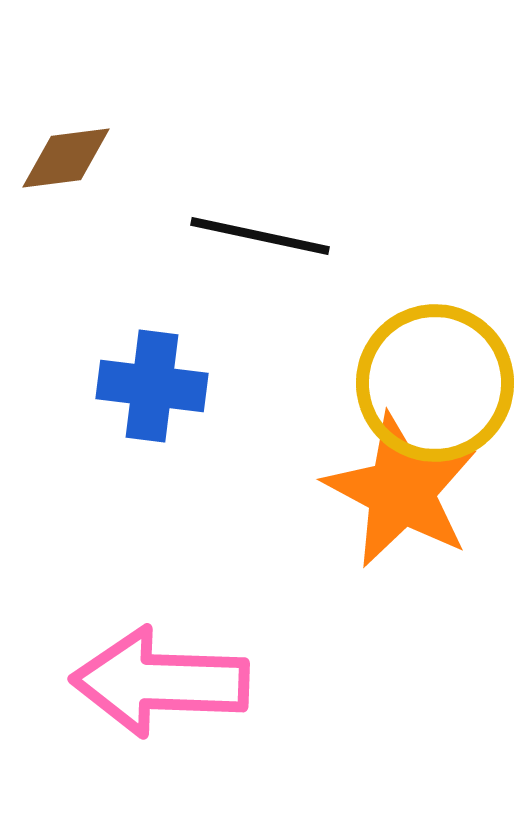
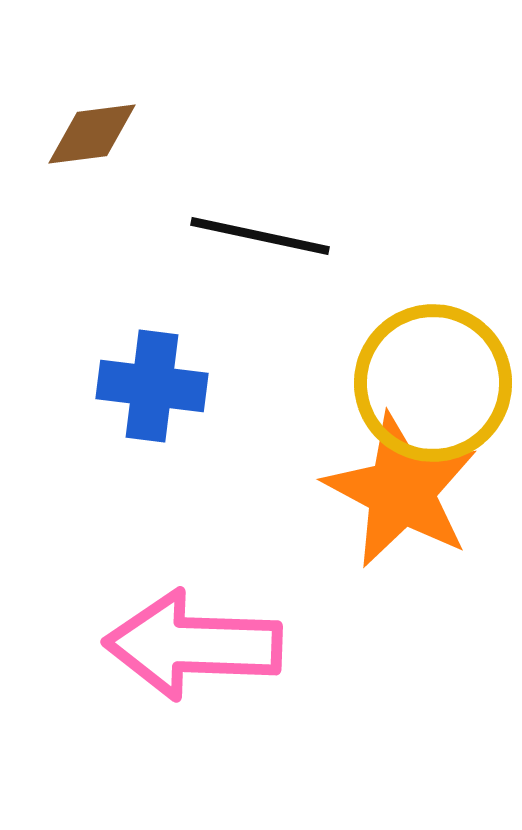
brown diamond: moved 26 px right, 24 px up
yellow circle: moved 2 px left
pink arrow: moved 33 px right, 37 px up
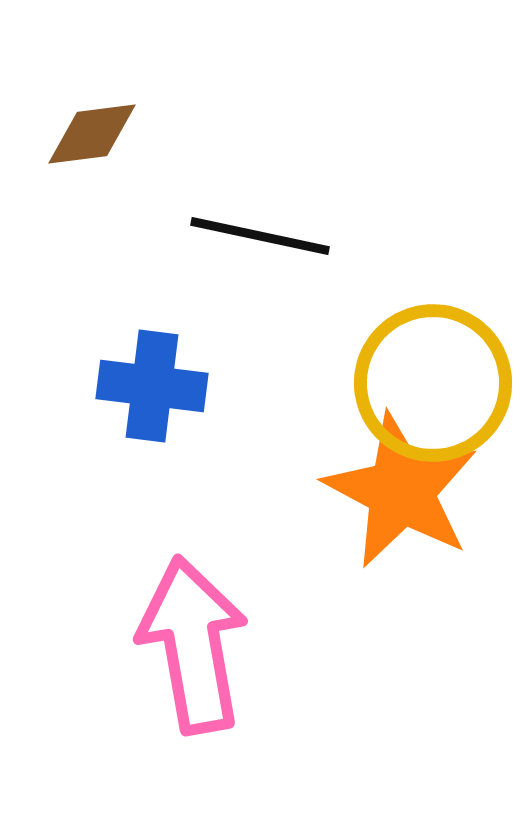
pink arrow: rotated 78 degrees clockwise
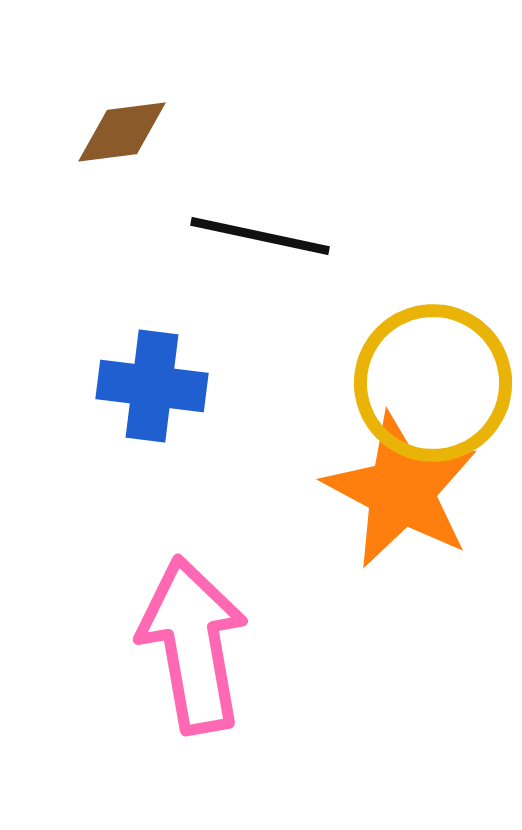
brown diamond: moved 30 px right, 2 px up
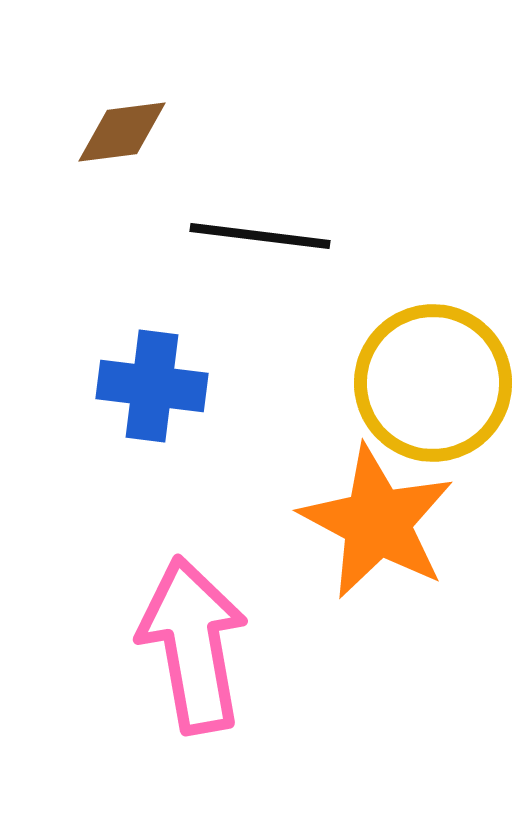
black line: rotated 5 degrees counterclockwise
orange star: moved 24 px left, 31 px down
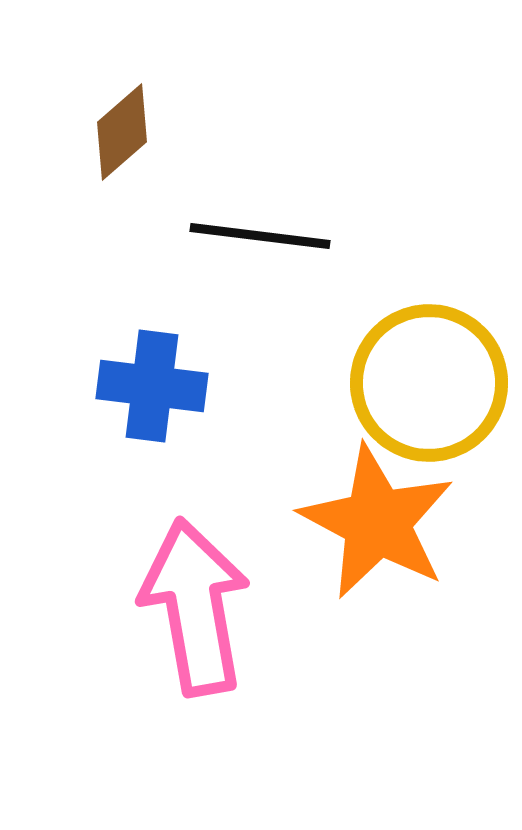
brown diamond: rotated 34 degrees counterclockwise
yellow circle: moved 4 px left
pink arrow: moved 2 px right, 38 px up
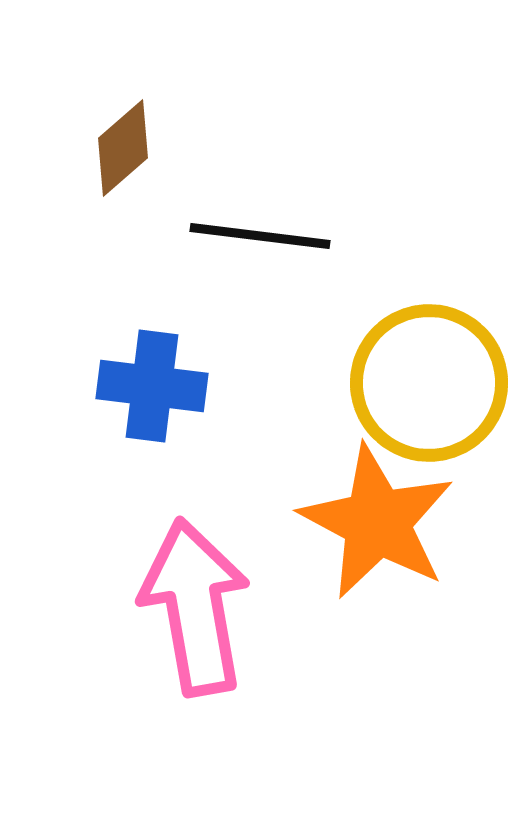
brown diamond: moved 1 px right, 16 px down
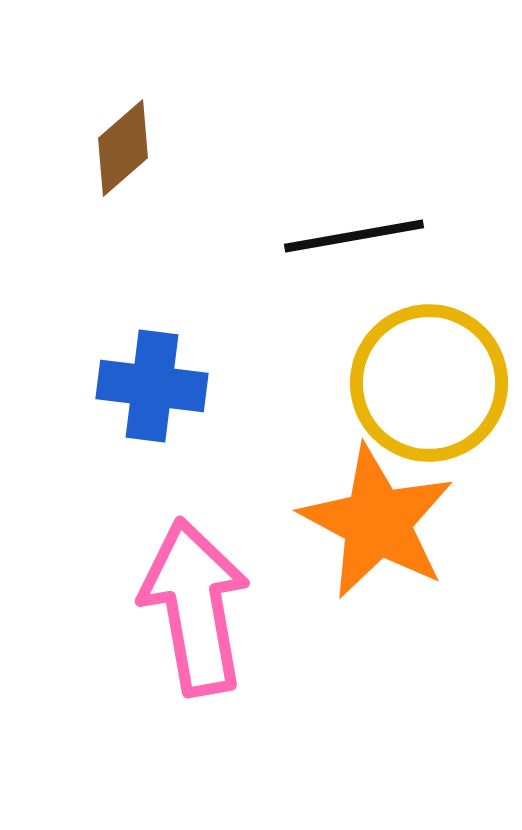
black line: moved 94 px right; rotated 17 degrees counterclockwise
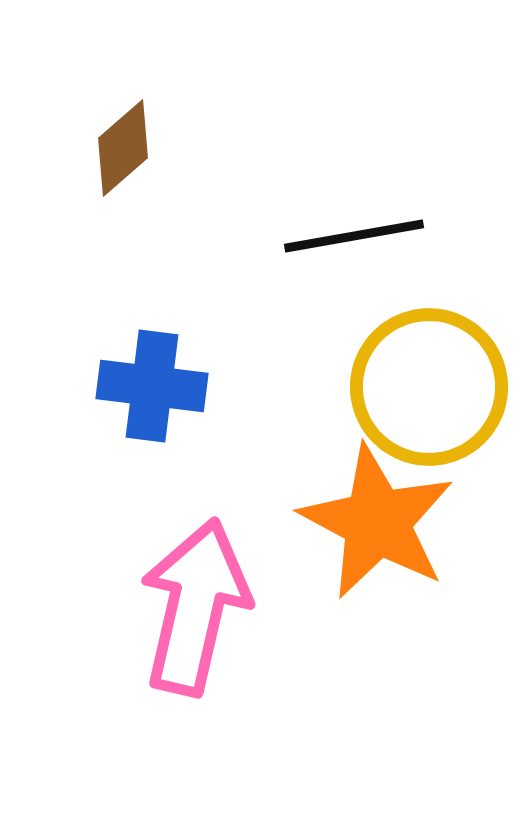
yellow circle: moved 4 px down
pink arrow: rotated 23 degrees clockwise
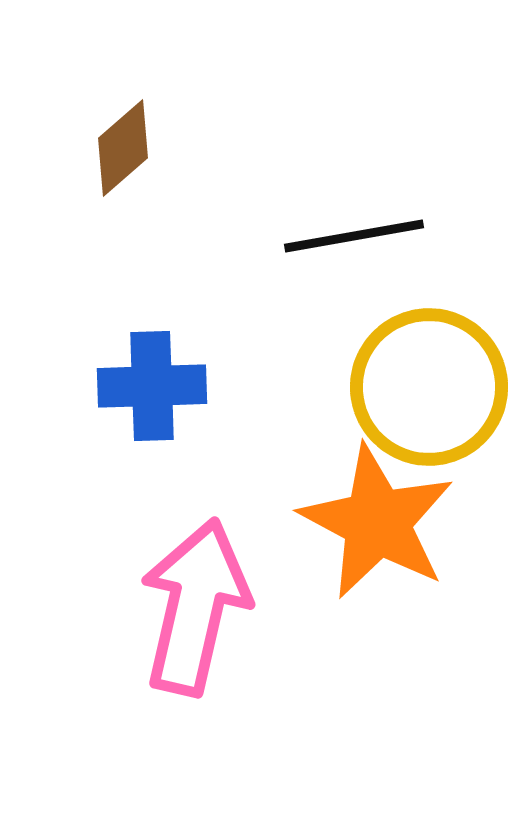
blue cross: rotated 9 degrees counterclockwise
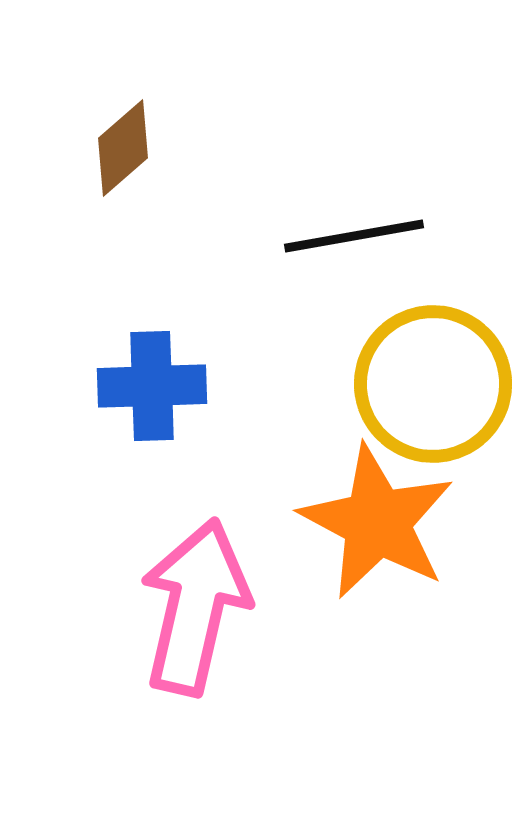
yellow circle: moved 4 px right, 3 px up
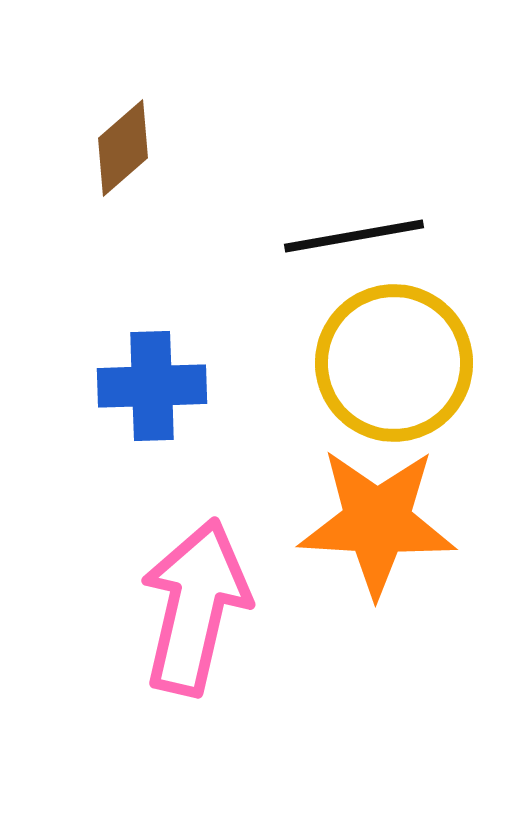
yellow circle: moved 39 px left, 21 px up
orange star: rotated 25 degrees counterclockwise
